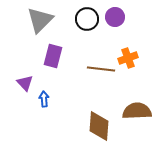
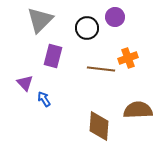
black circle: moved 9 px down
blue arrow: rotated 28 degrees counterclockwise
brown semicircle: moved 1 px right, 1 px up
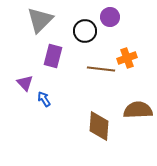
purple circle: moved 5 px left
black circle: moved 2 px left, 3 px down
orange cross: moved 1 px left
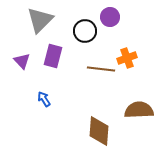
purple triangle: moved 3 px left, 22 px up
brown semicircle: moved 1 px right
brown diamond: moved 5 px down
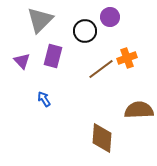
brown line: rotated 44 degrees counterclockwise
brown diamond: moved 3 px right, 7 px down
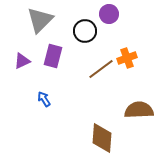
purple circle: moved 1 px left, 3 px up
purple triangle: rotated 48 degrees clockwise
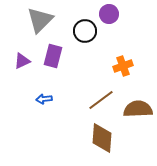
orange cross: moved 4 px left, 8 px down
brown line: moved 31 px down
blue arrow: rotated 63 degrees counterclockwise
brown semicircle: moved 1 px left, 1 px up
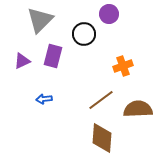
black circle: moved 1 px left, 3 px down
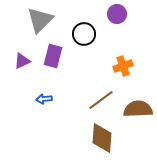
purple circle: moved 8 px right
